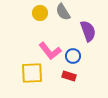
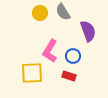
pink L-shape: rotated 70 degrees clockwise
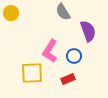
yellow circle: moved 29 px left
blue circle: moved 1 px right
red rectangle: moved 1 px left, 3 px down; rotated 40 degrees counterclockwise
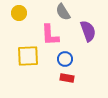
yellow circle: moved 8 px right
pink L-shape: moved 16 px up; rotated 35 degrees counterclockwise
blue circle: moved 9 px left, 3 px down
yellow square: moved 4 px left, 17 px up
red rectangle: moved 1 px left, 1 px up; rotated 32 degrees clockwise
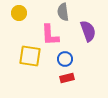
gray semicircle: rotated 24 degrees clockwise
yellow square: moved 2 px right; rotated 10 degrees clockwise
red rectangle: rotated 24 degrees counterclockwise
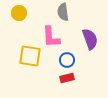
purple semicircle: moved 2 px right, 8 px down
pink L-shape: moved 1 px right, 2 px down
blue circle: moved 2 px right, 1 px down
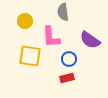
yellow circle: moved 6 px right, 8 px down
purple semicircle: moved 1 px down; rotated 145 degrees clockwise
blue circle: moved 2 px right, 1 px up
